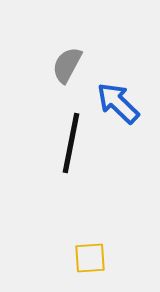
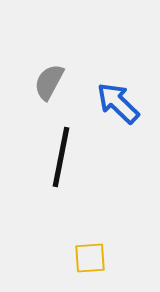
gray semicircle: moved 18 px left, 17 px down
black line: moved 10 px left, 14 px down
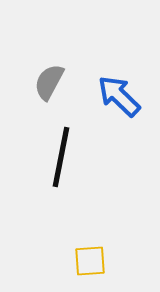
blue arrow: moved 1 px right, 7 px up
yellow square: moved 3 px down
